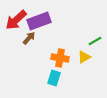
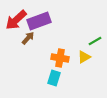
brown arrow: moved 1 px left
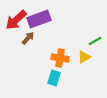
purple rectangle: moved 2 px up
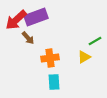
purple rectangle: moved 3 px left, 2 px up
brown arrow: rotated 96 degrees clockwise
orange cross: moved 10 px left; rotated 18 degrees counterclockwise
cyan rectangle: moved 4 px down; rotated 21 degrees counterclockwise
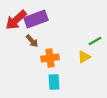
purple rectangle: moved 2 px down
brown arrow: moved 4 px right, 3 px down
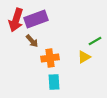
red arrow: rotated 30 degrees counterclockwise
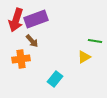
green line: rotated 40 degrees clockwise
orange cross: moved 29 px left, 1 px down
cyan rectangle: moved 1 px right, 3 px up; rotated 42 degrees clockwise
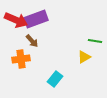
red arrow: rotated 85 degrees counterclockwise
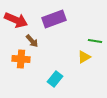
purple rectangle: moved 18 px right
orange cross: rotated 12 degrees clockwise
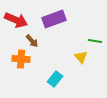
yellow triangle: moved 3 px left; rotated 40 degrees counterclockwise
